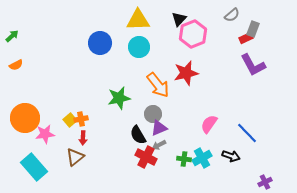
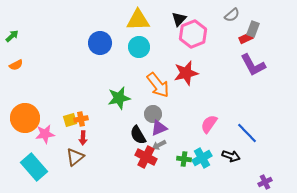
yellow square: rotated 24 degrees clockwise
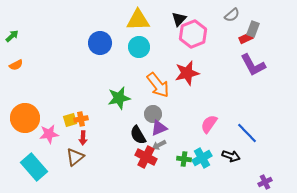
red star: moved 1 px right
pink star: moved 4 px right
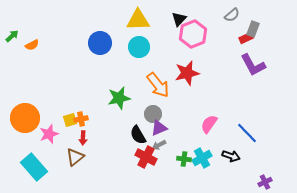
orange semicircle: moved 16 px right, 20 px up
pink star: rotated 12 degrees counterclockwise
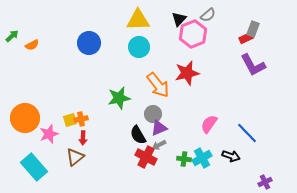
gray semicircle: moved 24 px left
blue circle: moved 11 px left
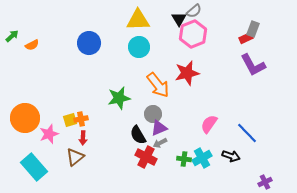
gray semicircle: moved 14 px left, 4 px up
black triangle: rotated 14 degrees counterclockwise
gray arrow: moved 1 px right, 2 px up
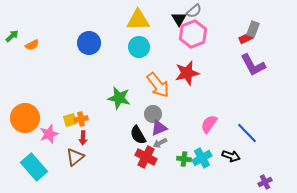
green star: rotated 25 degrees clockwise
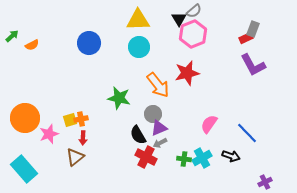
cyan rectangle: moved 10 px left, 2 px down
